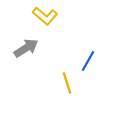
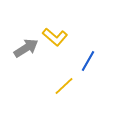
yellow L-shape: moved 10 px right, 21 px down
yellow line: moved 3 px left, 3 px down; rotated 65 degrees clockwise
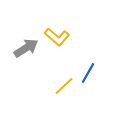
yellow L-shape: moved 2 px right
blue line: moved 12 px down
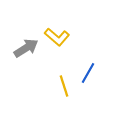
yellow line: rotated 65 degrees counterclockwise
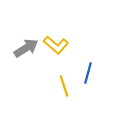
yellow L-shape: moved 1 px left, 8 px down
blue line: rotated 15 degrees counterclockwise
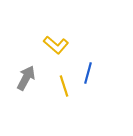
gray arrow: moved 30 px down; rotated 30 degrees counterclockwise
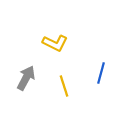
yellow L-shape: moved 1 px left, 2 px up; rotated 15 degrees counterclockwise
blue line: moved 13 px right
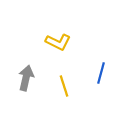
yellow L-shape: moved 3 px right, 1 px up
gray arrow: rotated 15 degrees counterclockwise
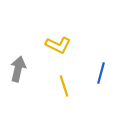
yellow L-shape: moved 3 px down
gray arrow: moved 8 px left, 9 px up
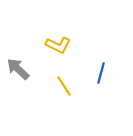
gray arrow: rotated 60 degrees counterclockwise
yellow line: rotated 15 degrees counterclockwise
